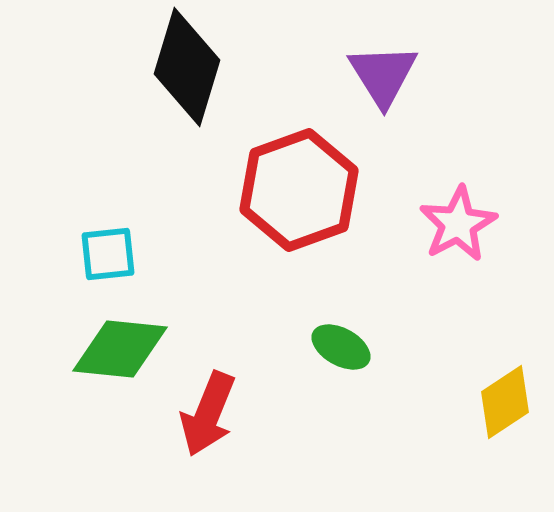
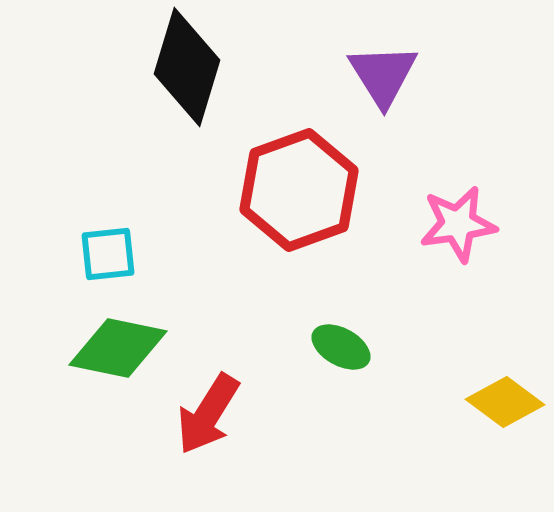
pink star: rotated 20 degrees clockwise
green diamond: moved 2 px left, 1 px up; rotated 6 degrees clockwise
yellow diamond: rotated 70 degrees clockwise
red arrow: rotated 10 degrees clockwise
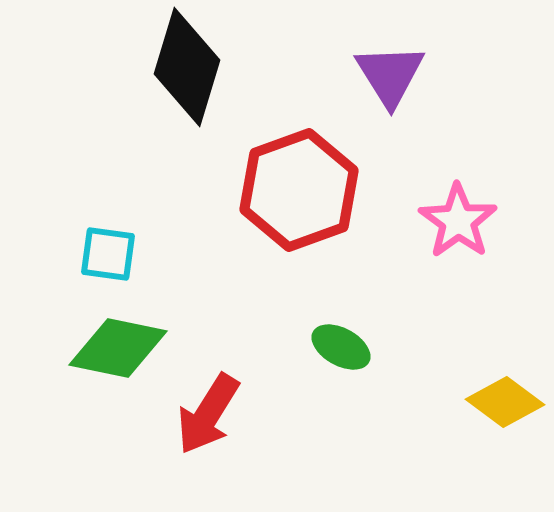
purple triangle: moved 7 px right
pink star: moved 3 px up; rotated 28 degrees counterclockwise
cyan square: rotated 14 degrees clockwise
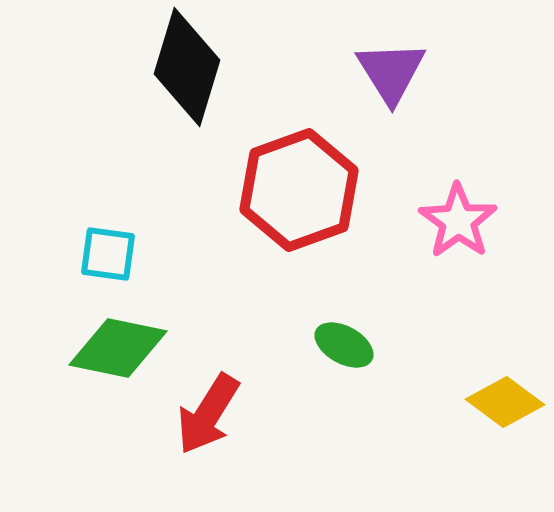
purple triangle: moved 1 px right, 3 px up
green ellipse: moved 3 px right, 2 px up
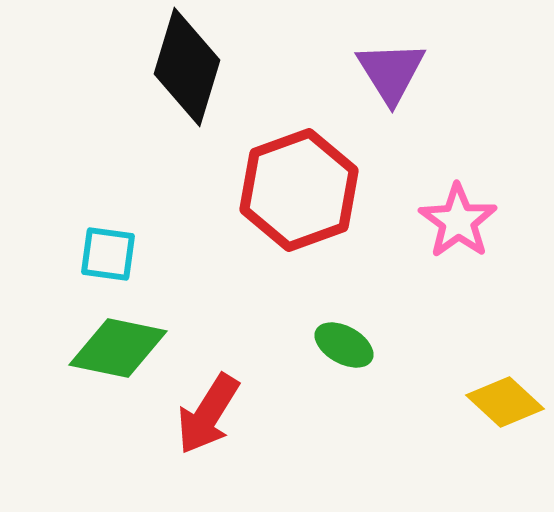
yellow diamond: rotated 6 degrees clockwise
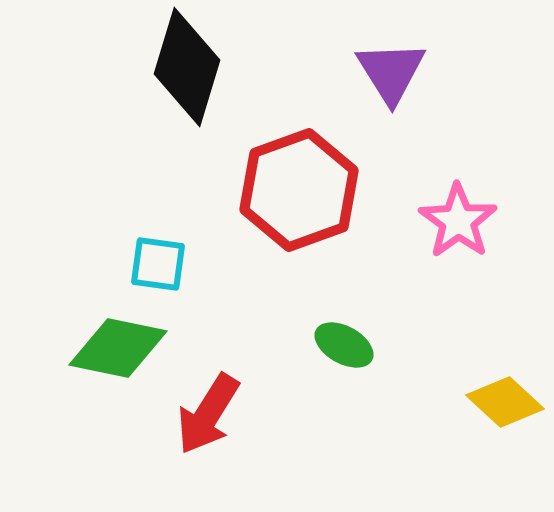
cyan square: moved 50 px right, 10 px down
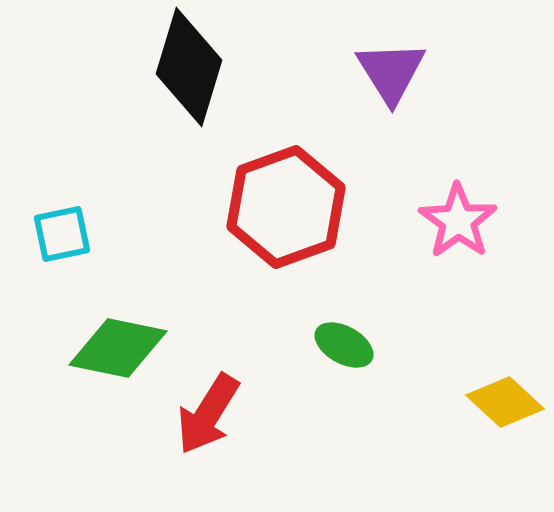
black diamond: moved 2 px right
red hexagon: moved 13 px left, 17 px down
cyan square: moved 96 px left, 30 px up; rotated 20 degrees counterclockwise
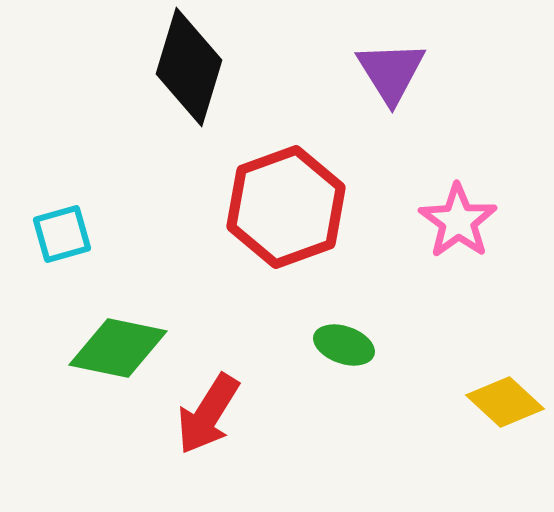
cyan square: rotated 4 degrees counterclockwise
green ellipse: rotated 10 degrees counterclockwise
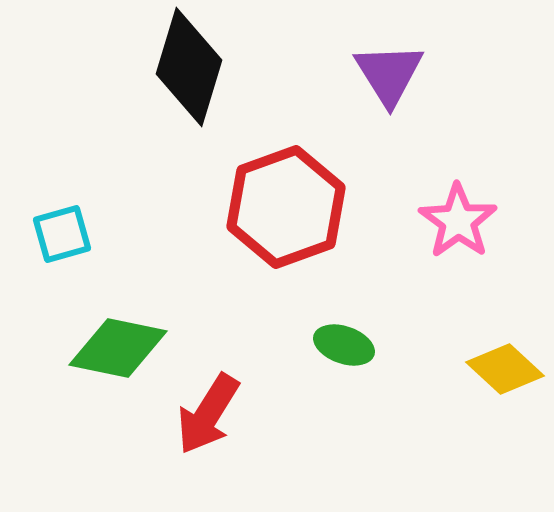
purple triangle: moved 2 px left, 2 px down
yellow diamond: moved 33 px up
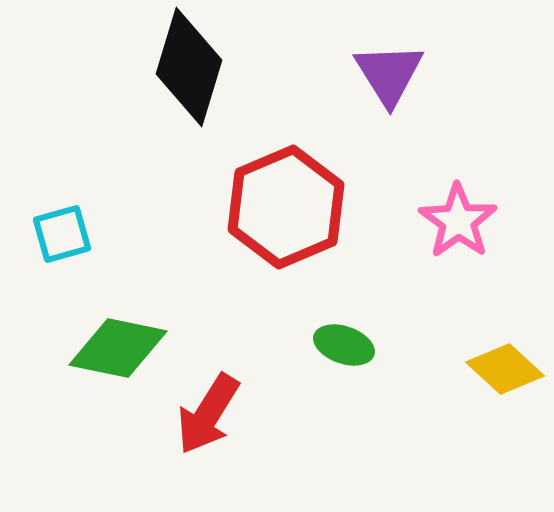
red hexagon: rotated 3 degrees counterclockwise
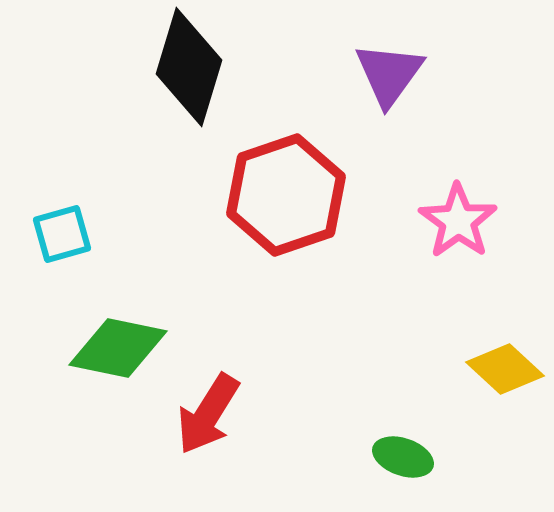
purple triangle: rotated 8 degrees clockwise
red hexagon: moved 12 px up; rotated 4 degrees clockwise
green ellipse: moved 59 px right, 112 px down
